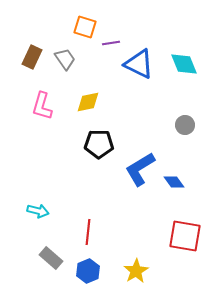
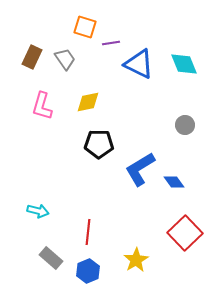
red square: moved 3 px up; rotated 36 degrees clockwise
yellow star: moved 11 px up
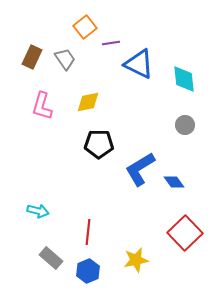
orange square: rotated 35 degrees clockwise
cyan diamond: moved 15 px down; rotated 16 degrees clockwise
yellow star: rotated 20 degrees clockwise
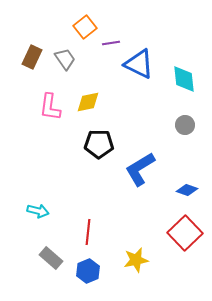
pink L-shape: moved 8 px right, 1 px down; rotated 8 degrees counterclockwise
blue diamond: moved 13 px right, 8 px down; rotated 35 degrees counterclockwise
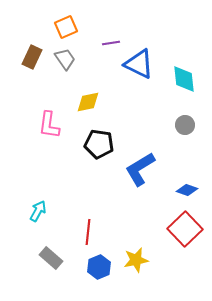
orange square: moved 19 px left; rotated 15 degrees clockwise
pink L-shape: moved 1 px left, 18 px down
black pentagon: rotated 8 degrees clockwise
cyan arrow: rotated 75 degrees counterclockwise
red square: moved 4 px up
blue hexagon: moved 11 px right, 4 px up
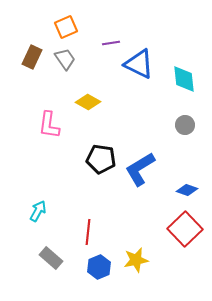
yellow diamond: rotated 40 degrees clockwise
black pentagon: moved 2 px right, 15 px down
